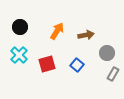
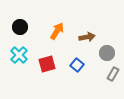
brown arrow: moved 1 px right, 2 px down
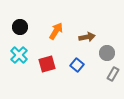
orange arrow: moved 1 px left
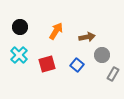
gray circle: moved 5 px left, 2 px down
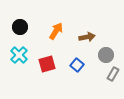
gray circle: moved 4 px right
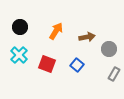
gray circle: moved 3 px right, 6 px up
red square: rotated 36 degrees clockwise
gray rectangle: moved 1 px right
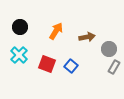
blue square: moved 6 px left, 1 px down
gray rectangle: moved 7 px up
